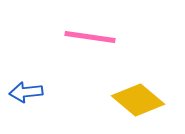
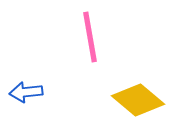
pink line: rotated 72 degrees clockwise
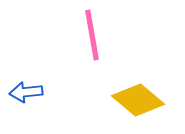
pink line: moved 2 px right, 2 px up
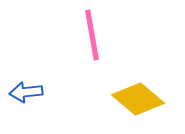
yellow diamond: moved 1 px up
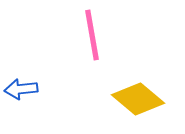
blue arrow: moved 5 px left, 3 px up
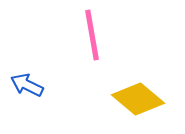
blue arrow: moved 6 px right, 4 px up; rotated 32 degrees clockwise
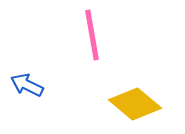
yellow diamond: moved 3 px left, 5 px down
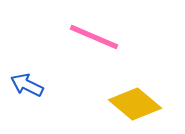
pink line: moved 2 px right, 2 px down; rotated 57 degrees counterclockwise
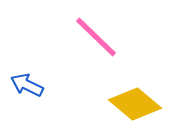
pink line: moved 2 px right; rotated 21 degrees clockwise
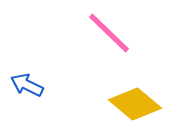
pink line: moved 13 px right, 4 px up
